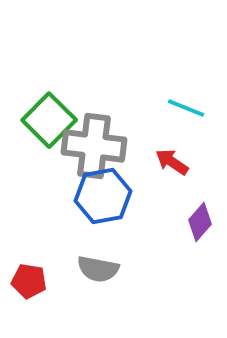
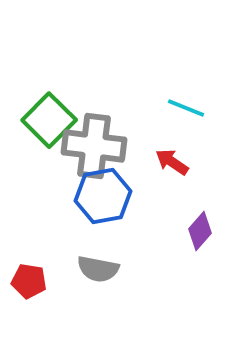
purple diamond: moved 9 px down
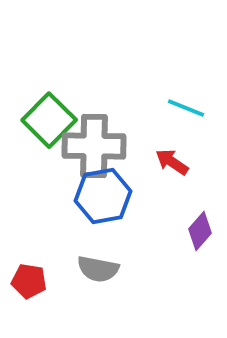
gray cross: rotated 6 degrees counterclockwise
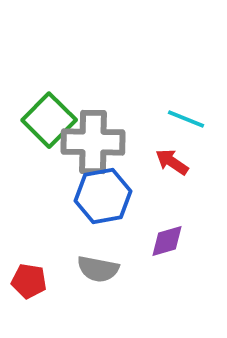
cyan line: moved 11 px down
gray cross: moved 1 px left, 4 px up
purple diamond: moved 33 px left, 10 px down; rotated 33 degrees clockwise
